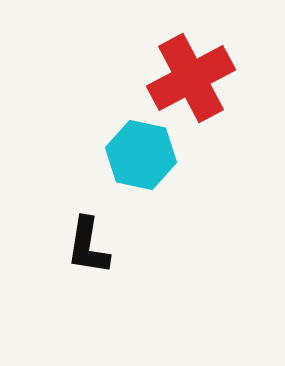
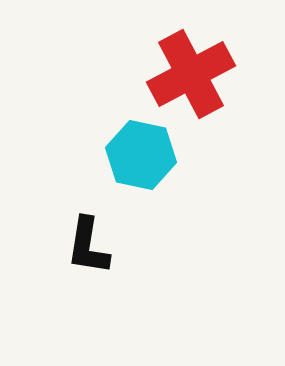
red cross: moved 4 px up
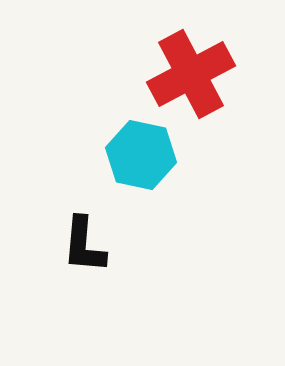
black L-shape: moved 4 px left, 1 px up; rotated 4 degrees counterclockwise
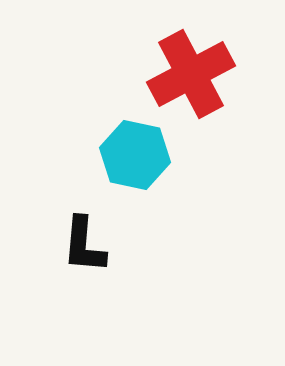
cyan hexagon: moved 6 px left
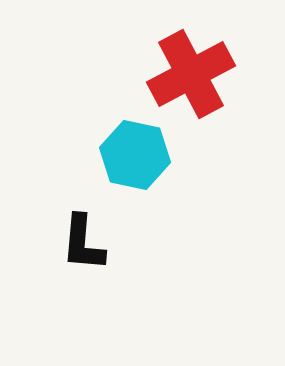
black L-shape: moved 1 px left, 2 px up
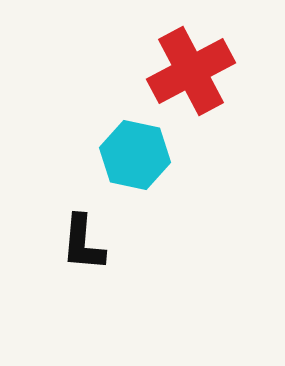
red cross: moved 3 px up
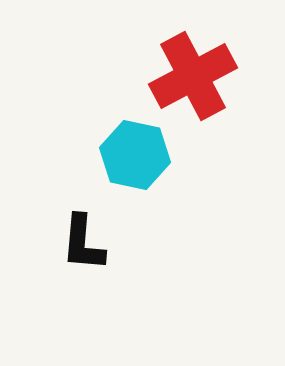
red cross: moved 2 px right, 5 px down
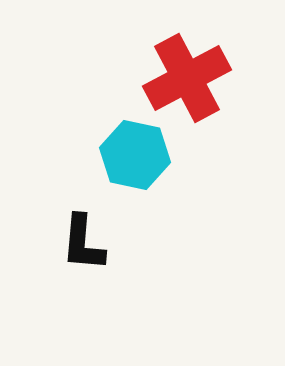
red cross: moved 6 px left, 2 px down
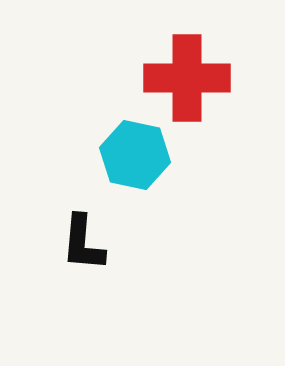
red cross: rotated 28 degrees clockwise
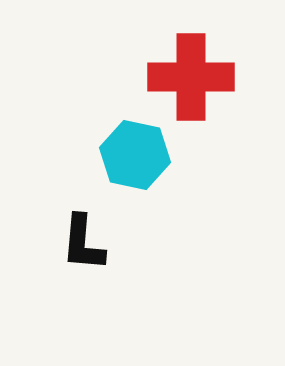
red cross: moved 4 px right, 1 px up
